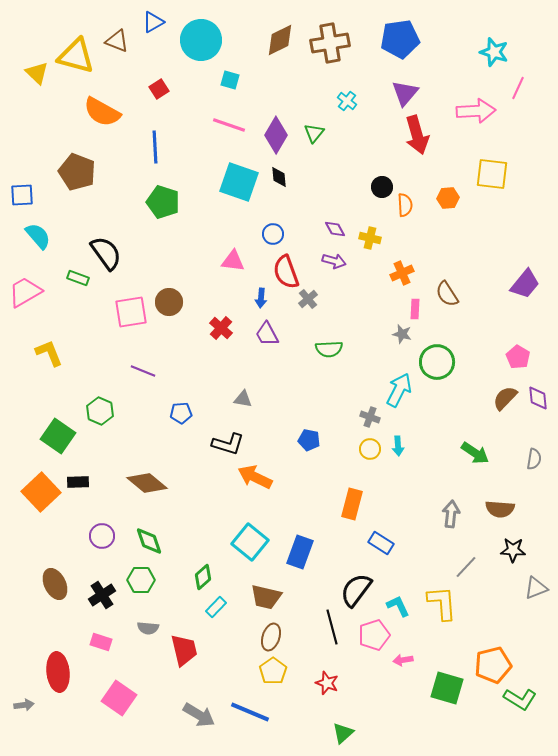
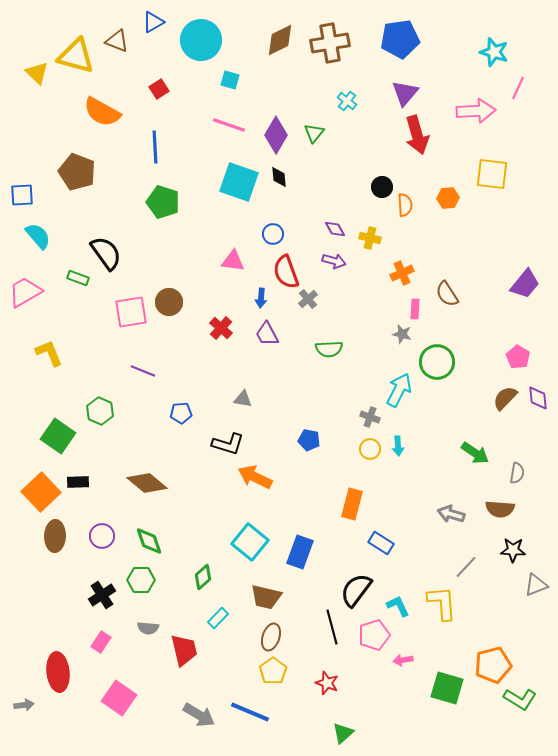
gray semicircle at (534, 459): moved 17 px left, 14 px down
gray arrow at (451, 514): rotated 80 degrees counterclockwise
brown ellipse at (55, 584): moved 48 px up; rotated 28 degrees clockwise
gray triangle at (536, 588): moved 3 px up
cyan rectangle at (216, 607): moved 2 px right, 11 px down
pink rectangle at (101, 642): rotated 75 degrees counterclockwise
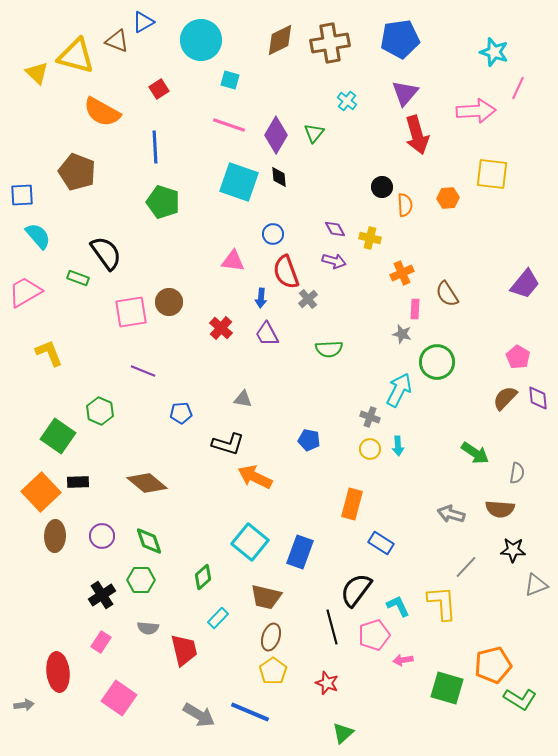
blue triangle at (153, 22): moved 10 px left
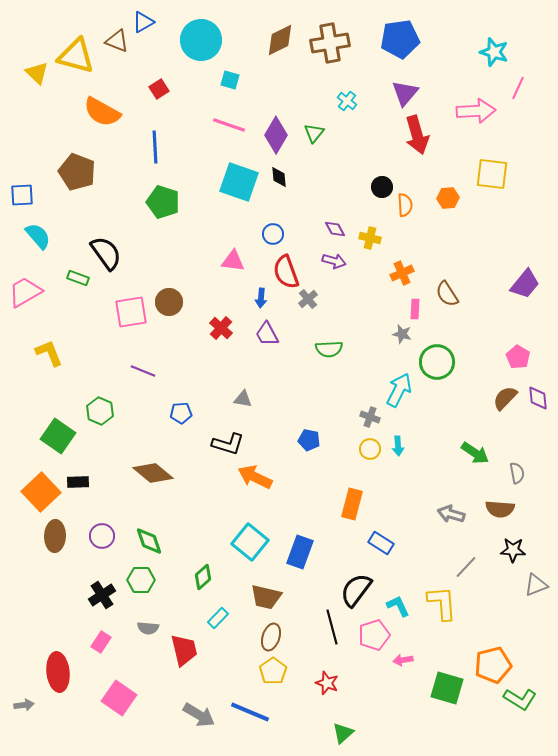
gray semicircle at (517, 473): rotated 20 degrees counterclockwise
brown diamond at (147, 483): moved 6 px right, 10 px up
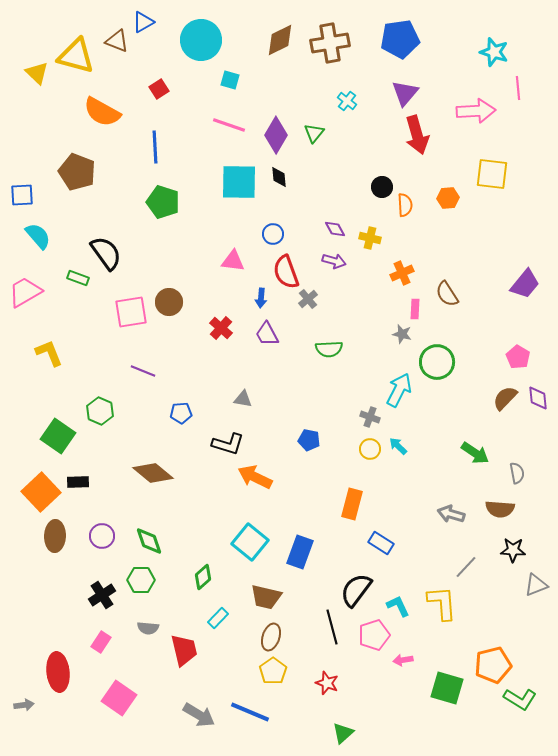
pink line at (518, 88): rotated 30 degrees counterclockwise
cyan square at (239, 182): rotated 18 degrees counterclockwise
cyan arrow at (398, 446): rotated 138 degrees clockwise
